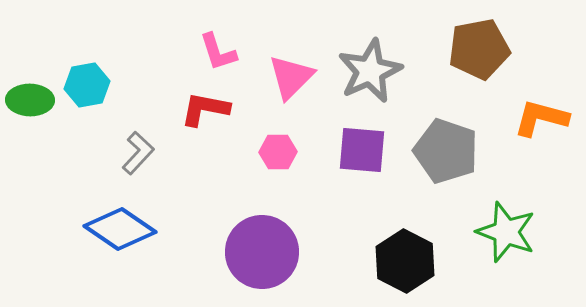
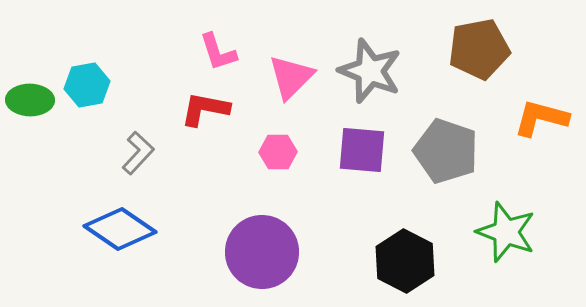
gray star: rotated 26 degrees counterclockwise
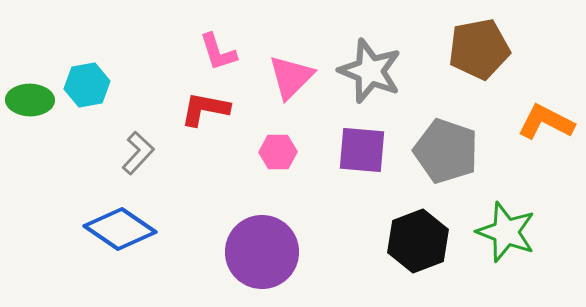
orange L-shape: moved 5 px right, 4 px down; rotated 12 degrees clockwise
black hexagon: moved 13 px right, 20 px up; rotated 12 degrees clockwise
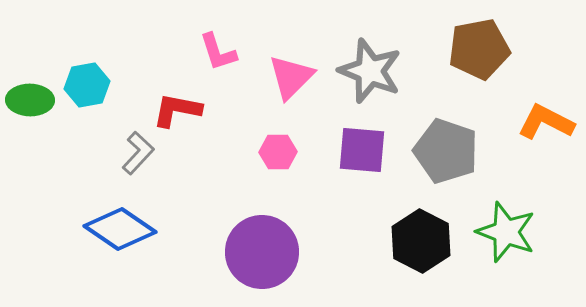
red L-shape: moved 28 px left, 1 px down
black hexagon: moved 3 px right; rotated 12 degrees counterclockwise
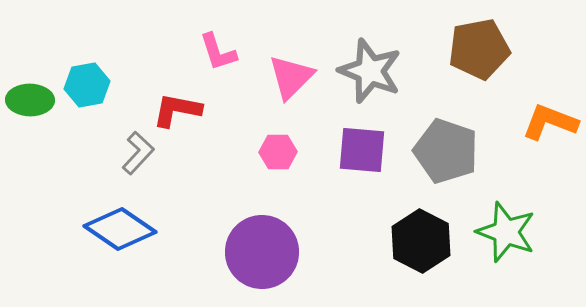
orange L-shape: moved 4 px right; rotated 6 degrees counterclockwise
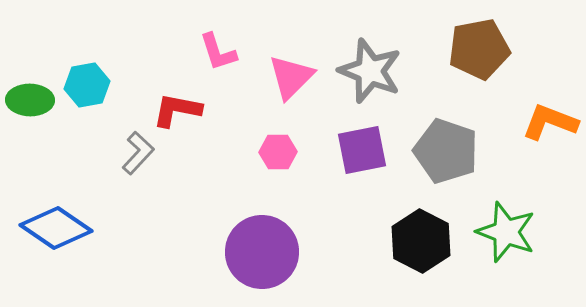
purple square: rotated 16 degrees counterclockwise
blue diamond: moved 64 px left, 1 px up
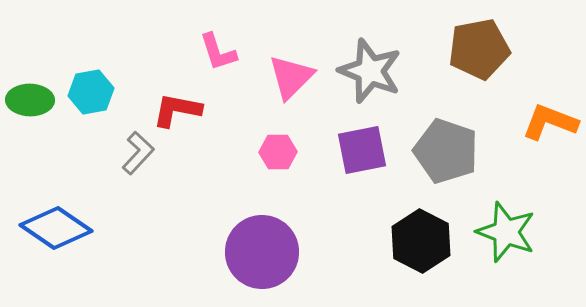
cyan hexagon: moved 4 px right, 7 px down
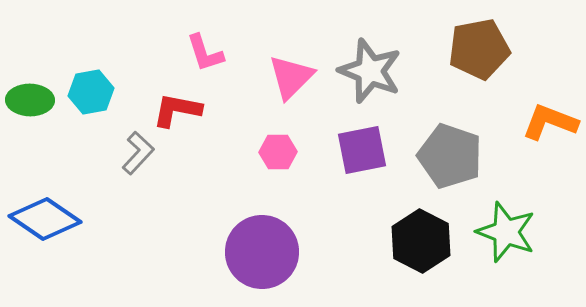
pink L-shape: moved 13 px left, 1 px down
gray pentagon: moved 4 px right, 5 px down
blue diamond: moved 11 px left, 9 px up
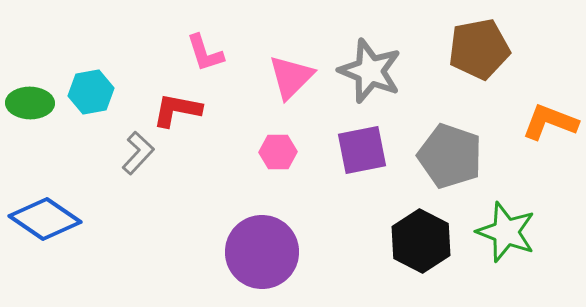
green ellipse: moved 3 px down
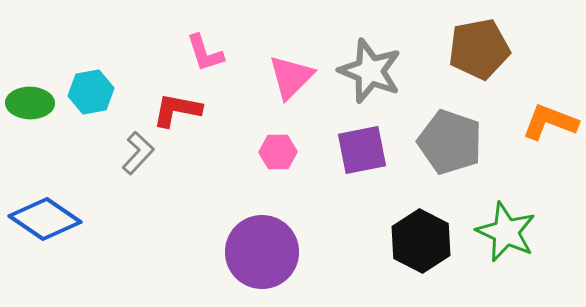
gray pentagon: moved 14 px up
green star: rotated 4 degrees clockwise
